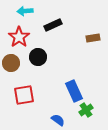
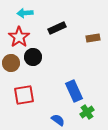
cyan arrow: moved 2 px down
black rectangle: moved 4 px right, 3 px down
black circle: moved 5 px left
green cross: moved 1 px right, 2 px down
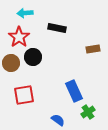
black rectangle: rotated 36 degrees clockwise
brown rectangle: moved 11 px down
green cross: moved 1 px right
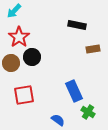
cyan arrow: moved 11 px left, 2 px up; rotated 42 degrees counterclockwise
black rectangle: moved 20 px right, 3 px up
black circle: moved 1 px left
green cross: rotated 24 degrees counterclockwise
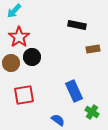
green cross: moved 4 px right
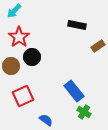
brown rectangle: moved 5 px right, 3 px up; rotated 24 degrees counterclockwise
brown circle: moved 3 px down
blue rectangle: rotated 15 degrees counterclockwise
red square: moved 1 px left, 1 px down; rotated 15 degrees counterclockwise
green cross: moved 8 px left
blue semicircle: moved 12 px left
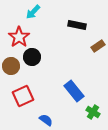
cyan arrow: moved 19 px right, 1 px down
green cross: moved 9 px right
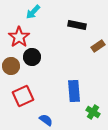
blue rectangle: rotated 35 degrees clockwise
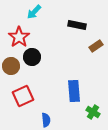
cyan arrow: moved 1 px right
brown rectangle: moved 2 px left
blue semicircle: rotated 48 degrees clockwise
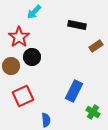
blue rectangle: rotated 30 degrees clockwise
